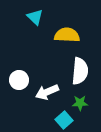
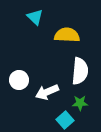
cyan square: moved 1 px right
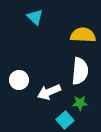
yellow semicircle: moved 16 px right
white arrow: moved 2 px right
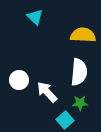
white semicircle: moved 1 px left, 1 px down
white arrow: moved 2 px left; rotated 70 degrees clockwise
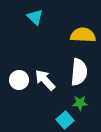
white arrow: moved 2 px left, 12 px up
